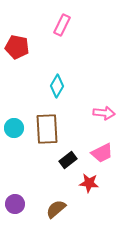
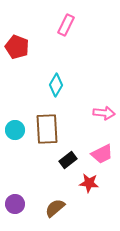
pink rectangle: moved 4 px right
red pentagon: rotated 10 degrees clockwise
cyan diamond: moved 1 px left, 1 px up
cyan circle: moved 1 px right, 2 px down
pink trapezoid: moved 1 px down
brown semicircle: moved 1 px left, 1 px up
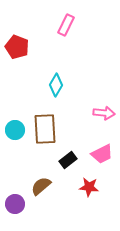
brown rectangle: moved 2 px left
red star: moved 4 px down
brown semicircle: moved 14 px left, 22 px up
